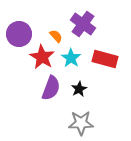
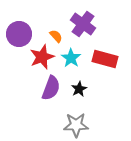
red star: rotated 20 degrees clockwise
gray star: moved 5 px left, 2 px down
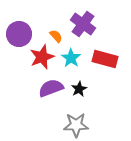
purple semicircle: rotated 130 degrees counterclockwise
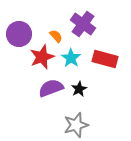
gray star: rotated 15 degrees counterclockwise
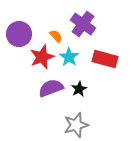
cyan star: moved 2 px left, 1 px up
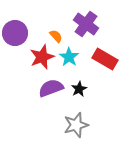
purple cross: moved 3 px right
purple circle: moved 4 px left, 1 px up
red rectangle: rotated 15 degrees clockwise
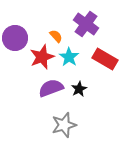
purple circle: moved 5 px down
gray star: moved 12 px left
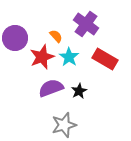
black star: moved 2 px down
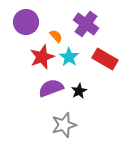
purple circle: moved 11 px right, 16 px up
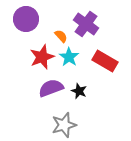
purple circle: moved 3 px up
orange semicircle: moved 5 px right
red rectangle: moved 2 px down
black star: rotated 21 degrees counterclockwise
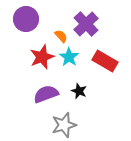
purple cross: rotated 10 degrees clockwise
purple semicircle: moved 5 px left, 6 px down
